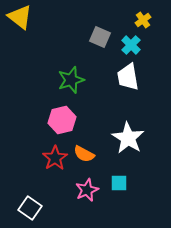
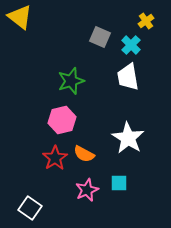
yellow cross: moved 3 px right, 1 px down
green star: moved 1 px down
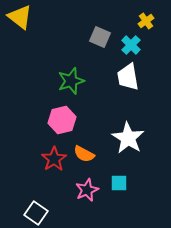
red star: moved 1 px left, 1 px down
white square: moved 6 px right, 5 px down
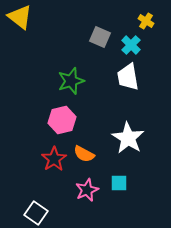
yellow cross: rotated 21 degrees counterclockwise
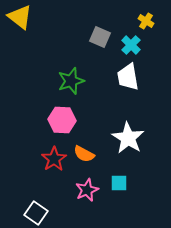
pink hexagon: rotated 16 degrees clockwise
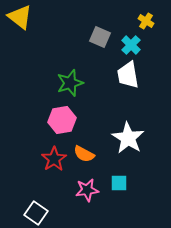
white trapezoid: moved 2 px up
green star: moved 1 px left, 2 px down
pink hexagon: rotated 12 degrees counterclockwise
pink star: rotated 15 degrees clockwise
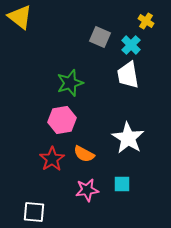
red star: moved 2 px left
cyan square: moved 3 px right, 1 px down
white square: moved 2 px left, 1 px up; rotated 30 degrees counterclockwise
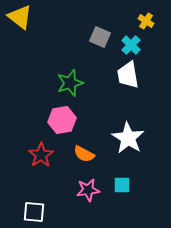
red star: moved 11 px left, 4 px up
cyan square: moved 1 px down
pink star: moved 1 px right
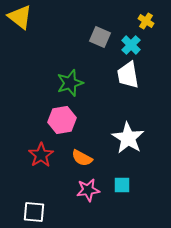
orange semicircle: moved 2 px left, 4 px down
